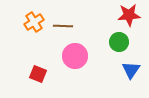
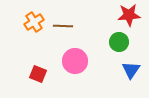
pink circle: moved 5 px down
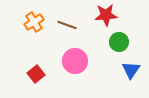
red star: moved 23 px left
brown line: moved 4 px right, 1 px up; rotated 18 degrees clockwise
red square: moved 2 px left; rotated 30 degrees clockwise
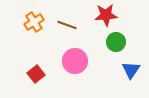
green circle: moved 3 px left
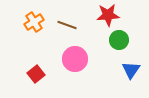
red star: moved 2 px right
green circle: moved 3 px right, 2 px up
pink circle: moved 2 px up
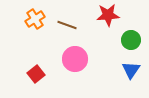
orange cross: moved 1 px right, 3 px up
green circle: moved 12 px right
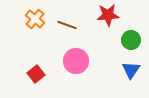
orange cross: rotated 18 degrees counterclockwise
pink circle: moved 1 px right, 2 px down
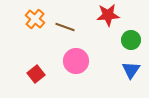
brown line: moved 2 px left, 2 px down
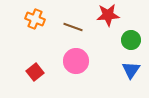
orange cross: rotated 18 degrees counterclockwise
brown line: moved 8 px right
red square: moved 1 px left, 2 px up
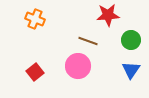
brown line: moved 15 px right, 14 px down
pink circle: moved 2 px right, 5 px down
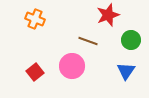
red star: rotated 15 degrees counterclockwise
pink circle: moved 6 px left
blue triangle: moved 5 px left, 1 px down
